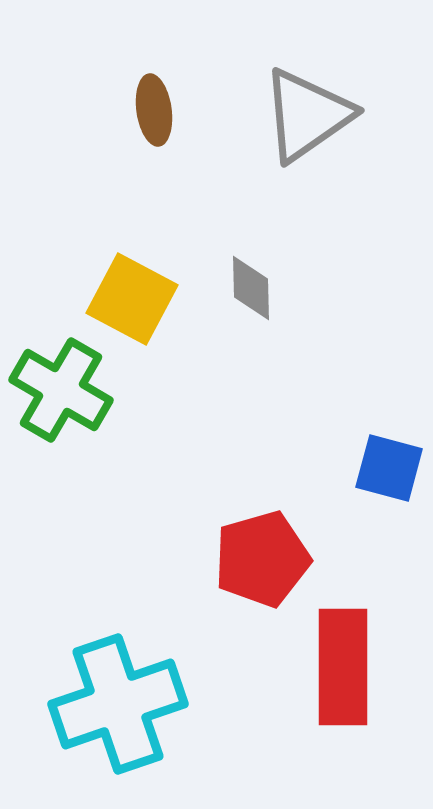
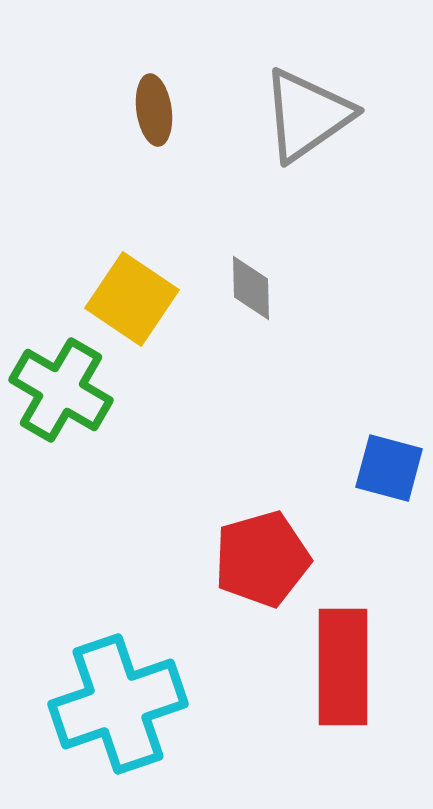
yellow square: rotated 6 degrees clockwise
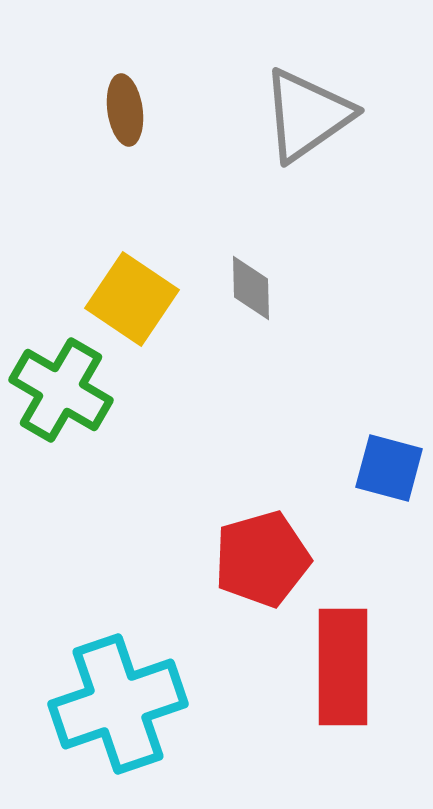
brown ellipse: moved 29 px left
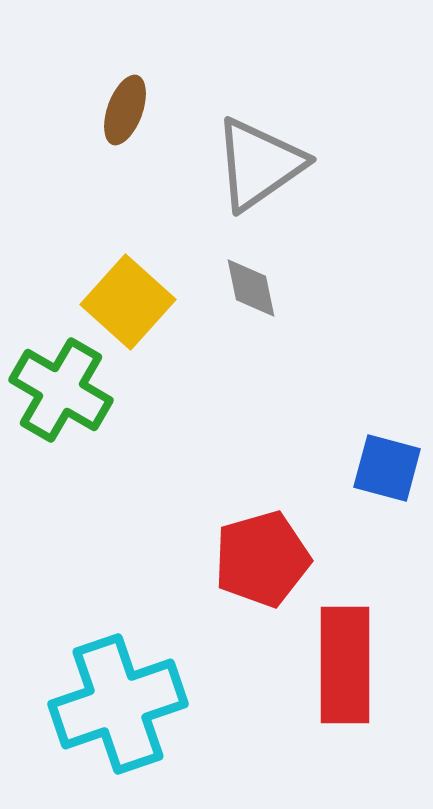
brown ellipse: rotated 28 degrees clockwise
gray triangle: moved 48 px left, 49 px down
gray diamond: rotated 10 degrees counterclockwise
yellow square: moved 4 px left, 3 px down; rotated 8 degrees clockwise
blue square: moved 2 px left
red rectangle: moved 2 px right, 2 px up
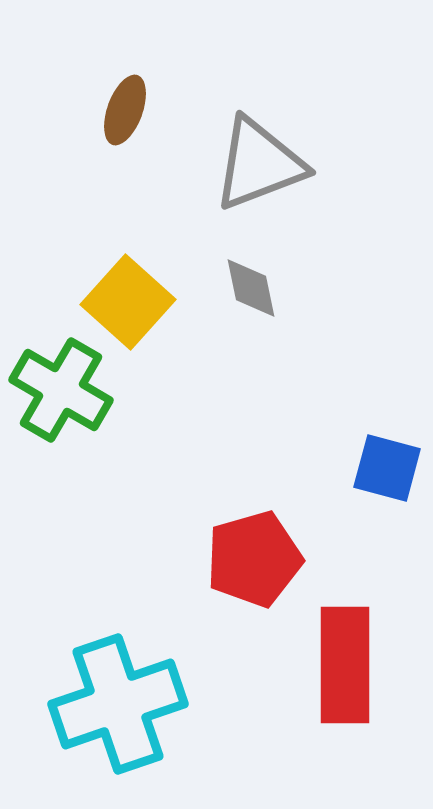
gray triangle: rotated 14 degrees clockwise
red pentagon: moved 8 px left
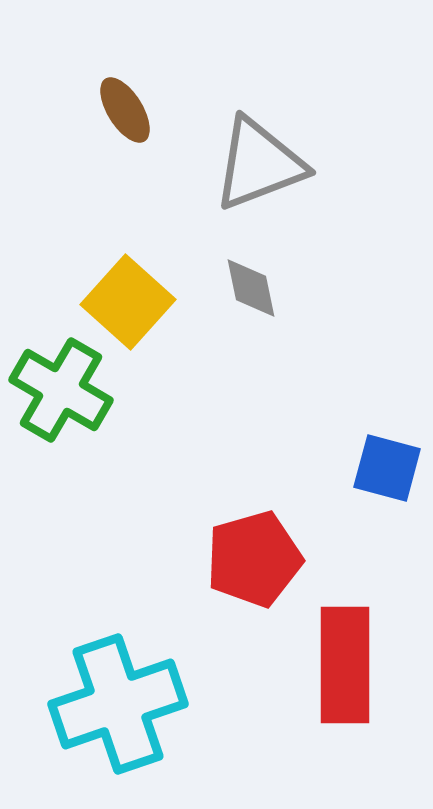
brown ellipse: rotated 52 degrees counterclockwise
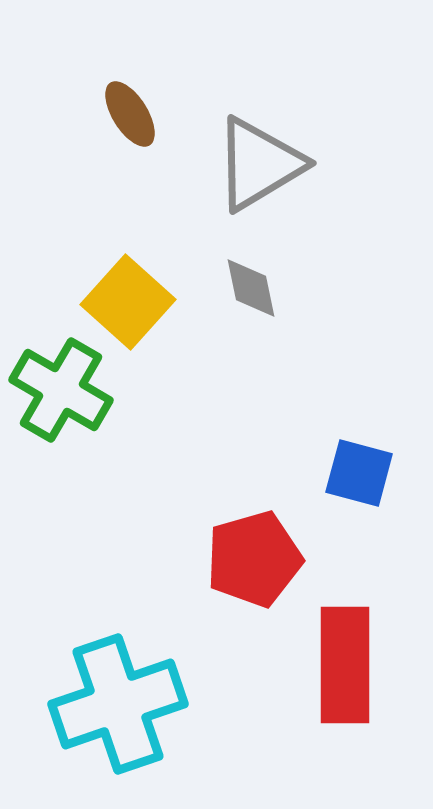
brown ellipse: moved 5 px right, 4 px down
gray triangle: rotated 10 degrees counterclockwise
blue square: moved 28 px left, 5 px down
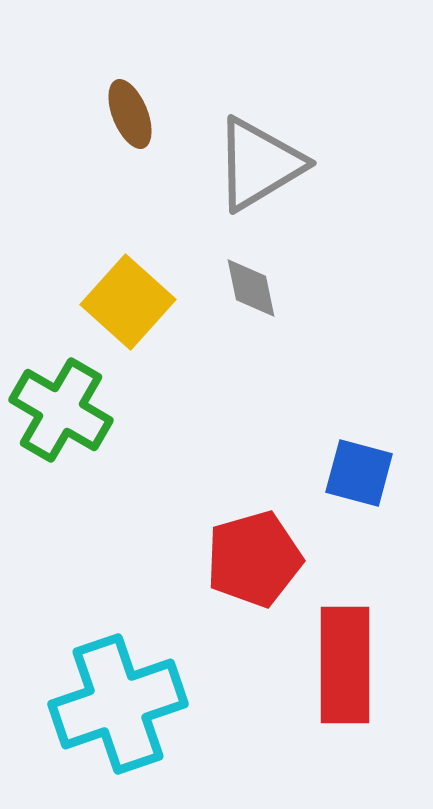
brown ellipse: rotated 10 degrees clockwise
green cross: moved 20 px down
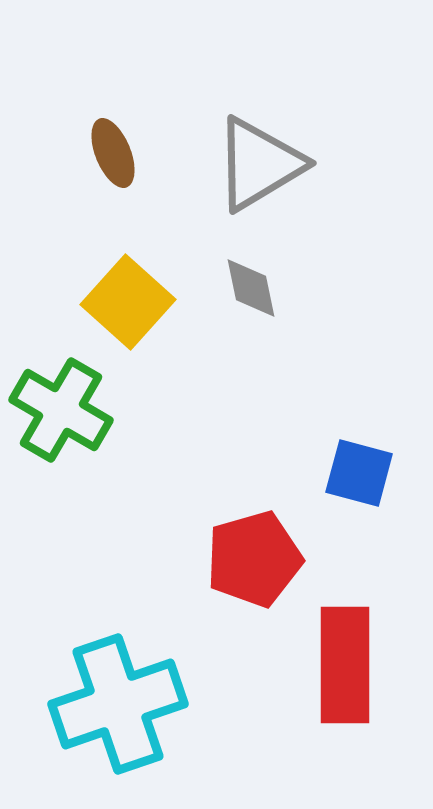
brown ellipse: moved 17 px left, 39 px down
